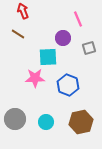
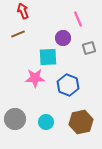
brown line: rotated 56 degrees counterclockwise
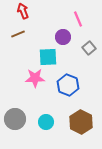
purple circle: moved 1 px up
gray square: rotated 24 degrees counterclockwise
brown hexagon: rotated 20 degrees counterclockwise
